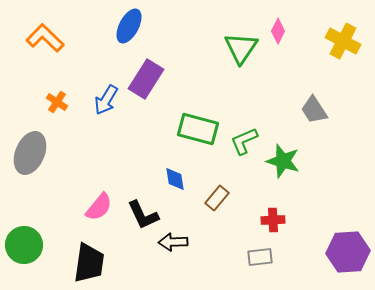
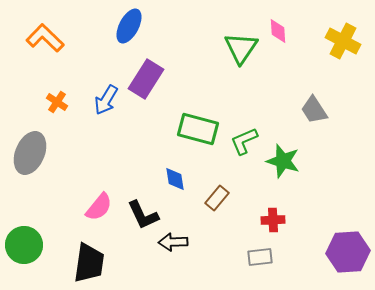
pink diamond: rotated 30 degrees counterclockwise
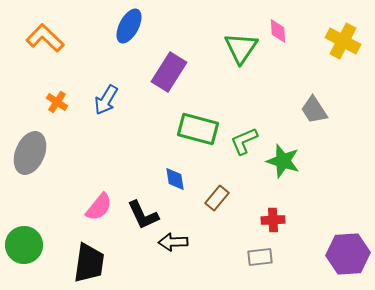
purple rectangle: moved 23 px right, 7 px up
purple hexagon: moved 2 px down
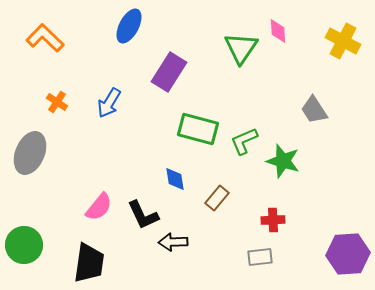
blue arrow: moved 3 px right, 3 px down
